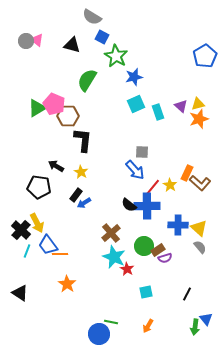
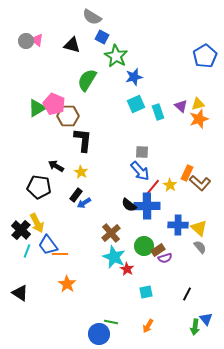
blue arrow at (135, 170): moved 5 px right, 1 px down
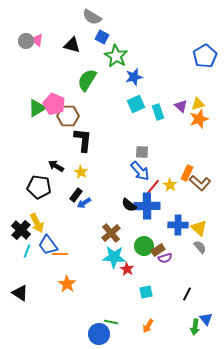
cyan star at (114, 257): rotated 20 degrees counterclockwise
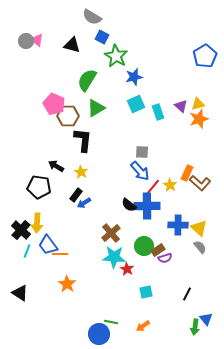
green triangle at (37, 108): moved 59 px right
yellow arrow at (37, 223): rotated 30 degrees clockwise
orange arrow at (148, 326): moved 5 px left; rotated 24 degrees clockwise
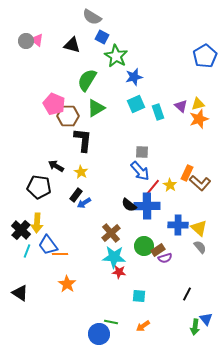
red star at (127, 269): moved 8 px left, 3 px down; rotated 24 degrees counterclockwise
cyan square at (146, 292): moved 7 px left, 4 px down; rotated 16 degrees clockwise
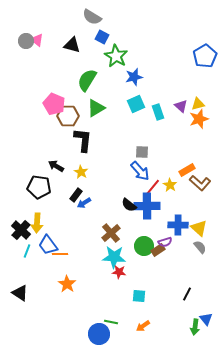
orange rectangle at (187, 173): moved 3 px up; rotated 35 degrees clockwise
purple semicircle at (165, 258): moved 16 px up
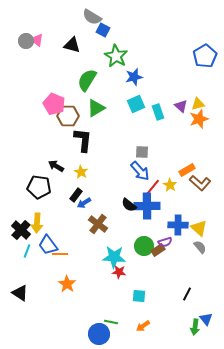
blue square at (102, 37): moved 1 px right, 7 px up
brown cross at (111, 233): moved 13 px left, 9 px up; rotated 12 degrees counterclockwise
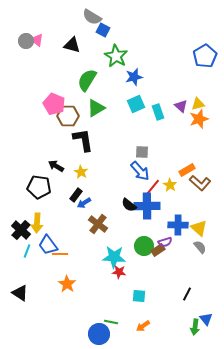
black L-shape at (83, 140): rotated 15 degrees counterclockwise
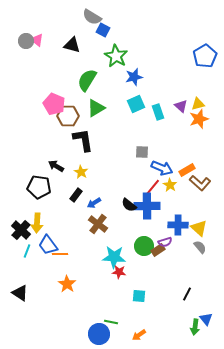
blue arrow at (140, 171): moved 22 px right, 3 px up; rotated 25 degrees counterclockwise
blue arrow at (84, 203): moved 10 px right
orange arrow at (143, 326): moved 4 px left, 9 px down
